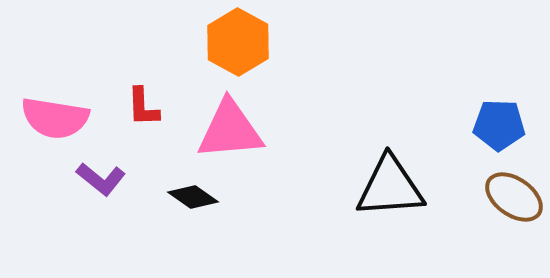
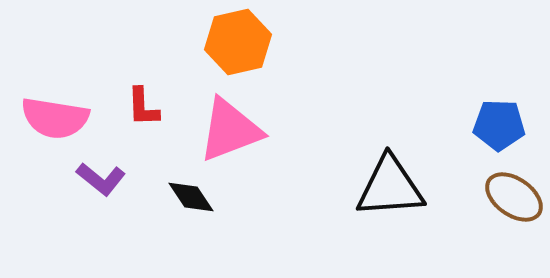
orange hexagon: rotated 18 degrees clockwise
pink triangle: rotated 16 degrees counterclockwise
black diamond: moved 2 px left; rotated 21 degrees clockwise
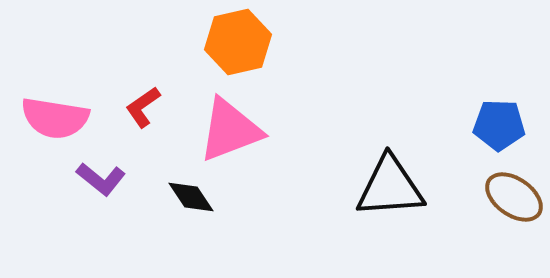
red L-shape: rotated 57 degrees clockwise
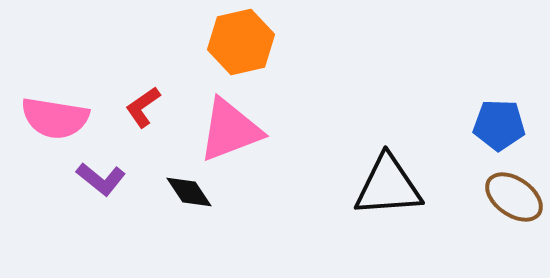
orange hexagon: moved 3 px right
black triangle: moved 2 px left, 1 px up
black diamond: moved 2 px left, 5 px up
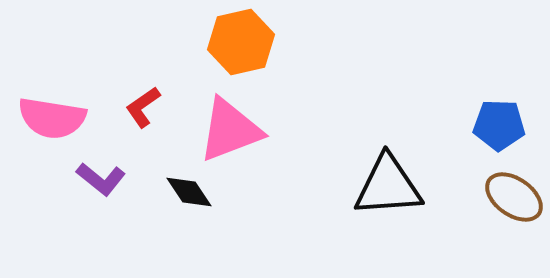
pink semicircle: moved 3 px left
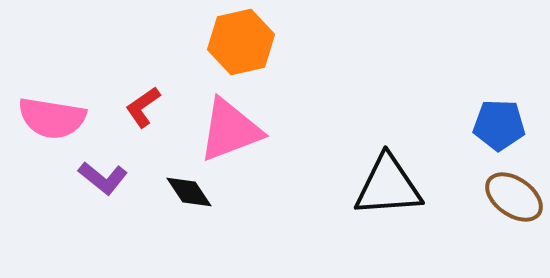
purple L-shape: moved 2 px right, 1 px up
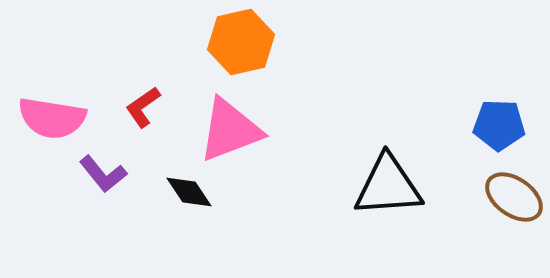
purple L-shape: moved 4 px up; rotated 12 degrees clockwise
